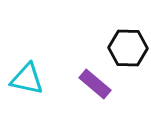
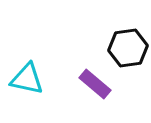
black hexagon: rotated 9 degrees counterclockwise
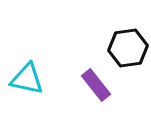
purple rectangle: moved 1 px right, 1 px down; rotated 12 degrees clockwise
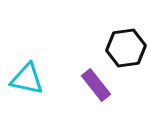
black hexagon: moved 2 px left
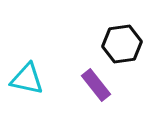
black hexagon: moved 4 px left, 4 px up
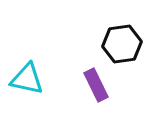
purple rectangle: rotated 12 degrees clockwise
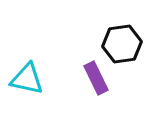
purple rectangle: moved 7 px up
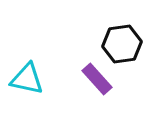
purple rectangle: moved 1 px right, 1 px down; rotated 16 degrees counterclockwise
